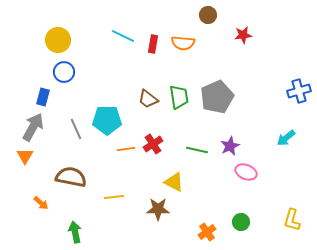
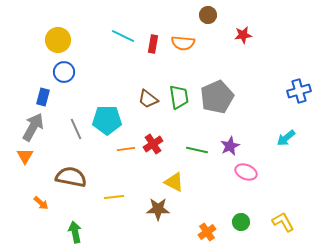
yellow L-shape: moved 9 px left, 2 px down; rotated 135 degrees clockwise
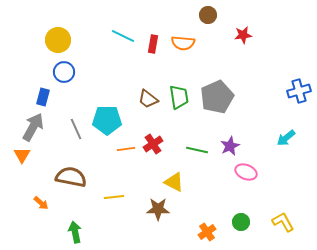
orange triangle: moved 3 px left, 1 px up
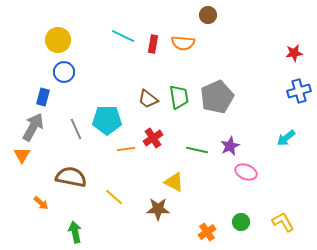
red star: moved 51 px right, 18 px down
red cross: moved 6 px up
yellow line: rotated 48 degrees clockwise
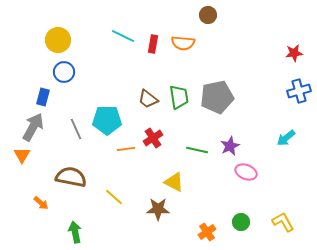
gray pentagon: rotated 12 degrees clockwise
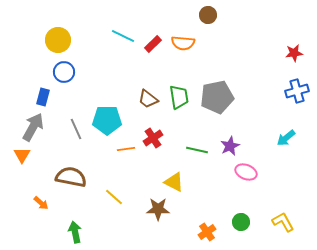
red rectangle: rotated 36 degrees clockwise
blue cross: moved 2 px left
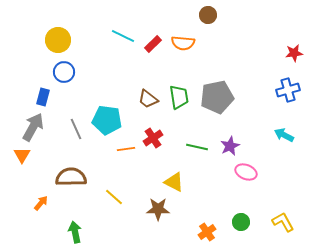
blue cross: moved 9 px left, 1 px up
cyan pentagon: rotated 8 degrees clockwise
cyan arrow: moved 2 px left, 3 px up; rotated 66 degrees clockwise
green line: moved 3 px up
brown semicircle: rotated 12 degrees counterclockwise
orange arrow: rotated 91 degrees counterclockwise
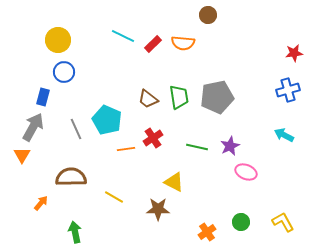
cyan pentagon: rotated 16 degrees clockwise
yellow line: rotated 12 degrees counterclockwise
